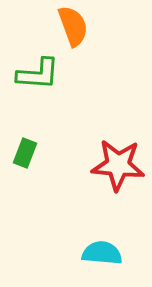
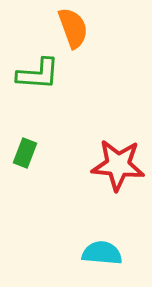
orange semicircle: moved 2 px down
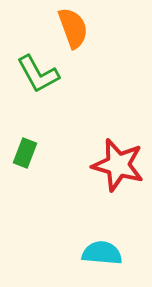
green L-shape: rotated 57 degrees clockwise
red star: rotated 10 degrees clockwise
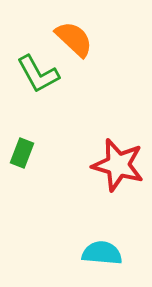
orange semicircle: moved 1 px right, 11 px down; rotated 27 degrees counterclockwise
green rectangle: moved 3 px left
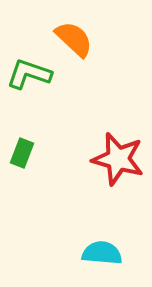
green L-shape: moved 9 px left; rotated 138 degrees clockwise
red star: moved 6 px up
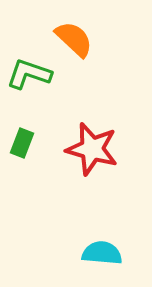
green rectangle: moved 10 px up
red star: moved 26 px left, 10 px up
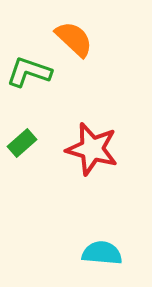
green L-shape: moved 2 px up
green rectangle: rotated 28 degrees clockwise
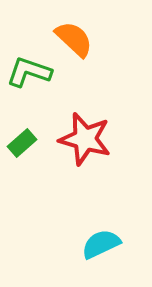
red star: moved 7 px left, 10 px up
cyan semicircle: moved 1 px left, 9 px up; rotated 30 degrees counterclockwise
